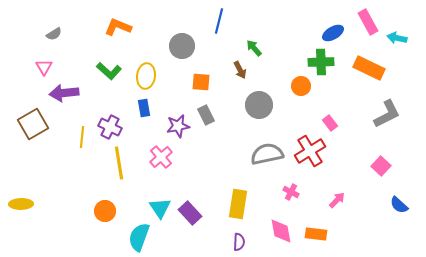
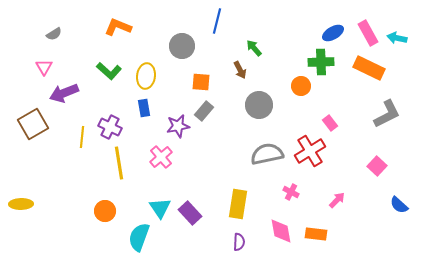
blue line at (219, 21): moved 2 px left
pink rectangle at (368, 22): moved 11 px down
purple arrow at (64, 93): rotated 16 degrees counterclockwise
gray rectangle at (206, 115): moved 2 px left, 4 px up; rotated 66 degrees clockwise
pink square at (381, 166): moved 4 px left
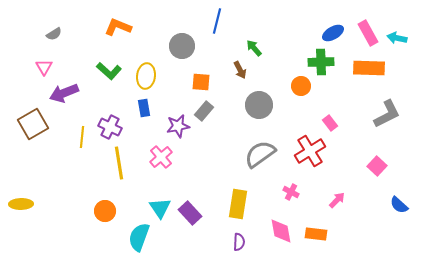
orange rectangle at (369, 68): rotated 24 degrees counterclockwise
gray semicircle at (267, 154): moved 7 px left; rotated 24 degrees counterclockwise
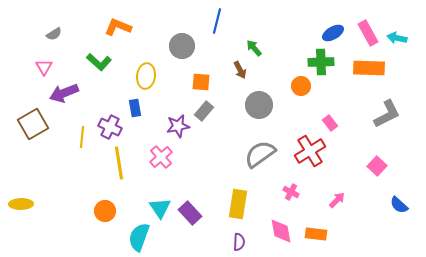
green L-shape at (109, 71): moved 10 px left, 9 px up
blue rectangle at (144, 108): moved 9 px left
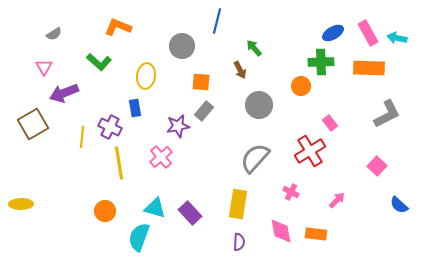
gray semicircle at (260, 154): moved 5 px left, 4 px down; rotated 12 degrees counterclockwise
cyan triangle at (160, 208): moved 5 px left; rotated 40 degrees counterclockwise
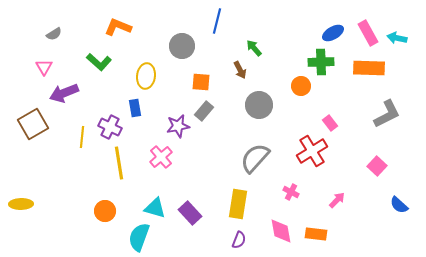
red cross at (310, 151): moved 2 px right
purple semicircle at (239, 242): moved 2 px up; rotated 18 degrees clockwise
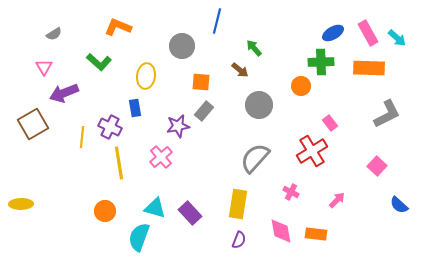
cyan arrow at (397, 38): rotated 150 degrees counterclockwise
brown arrow at (240, 70): rotated 24 degrees counterclockwise
